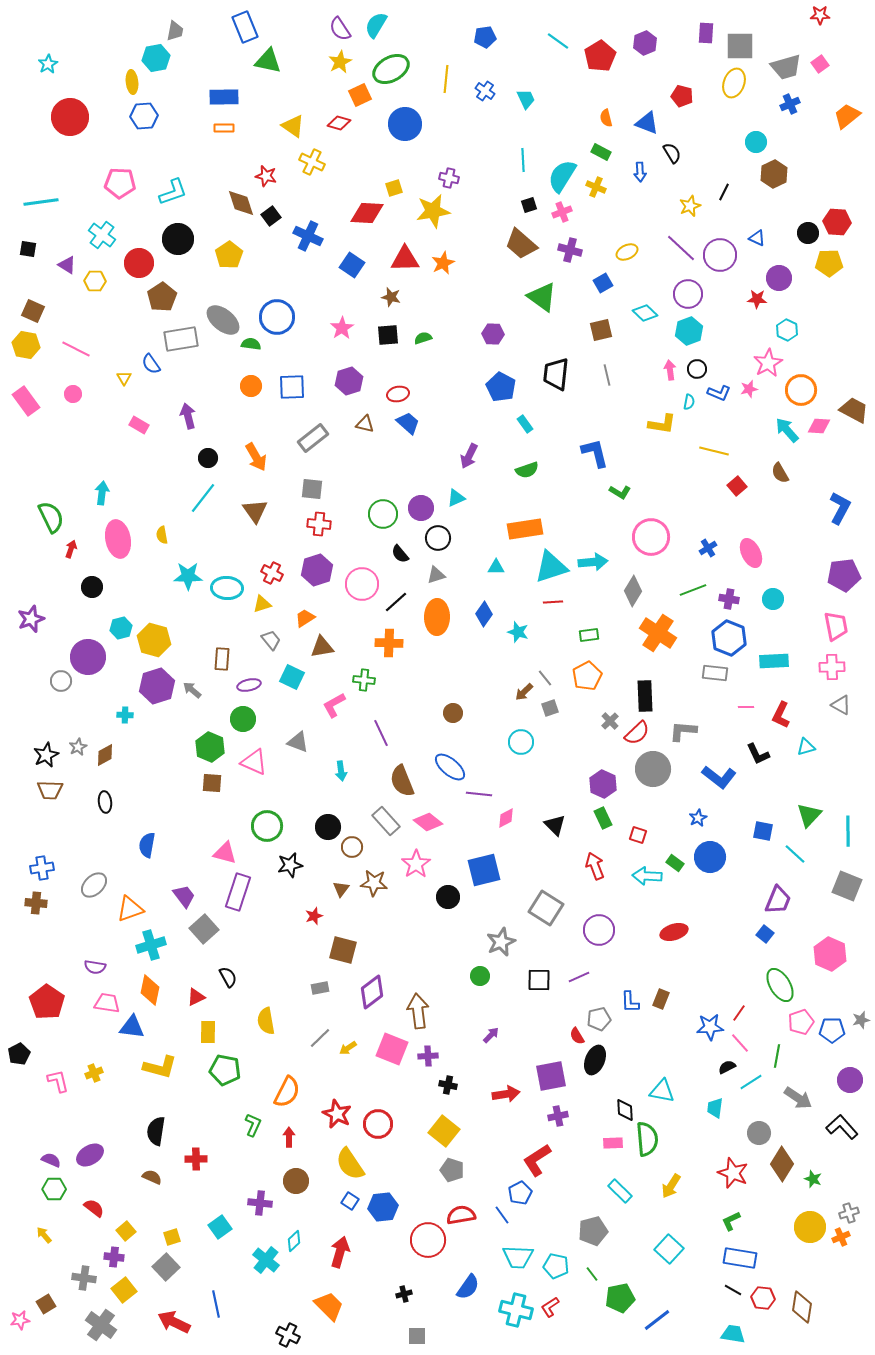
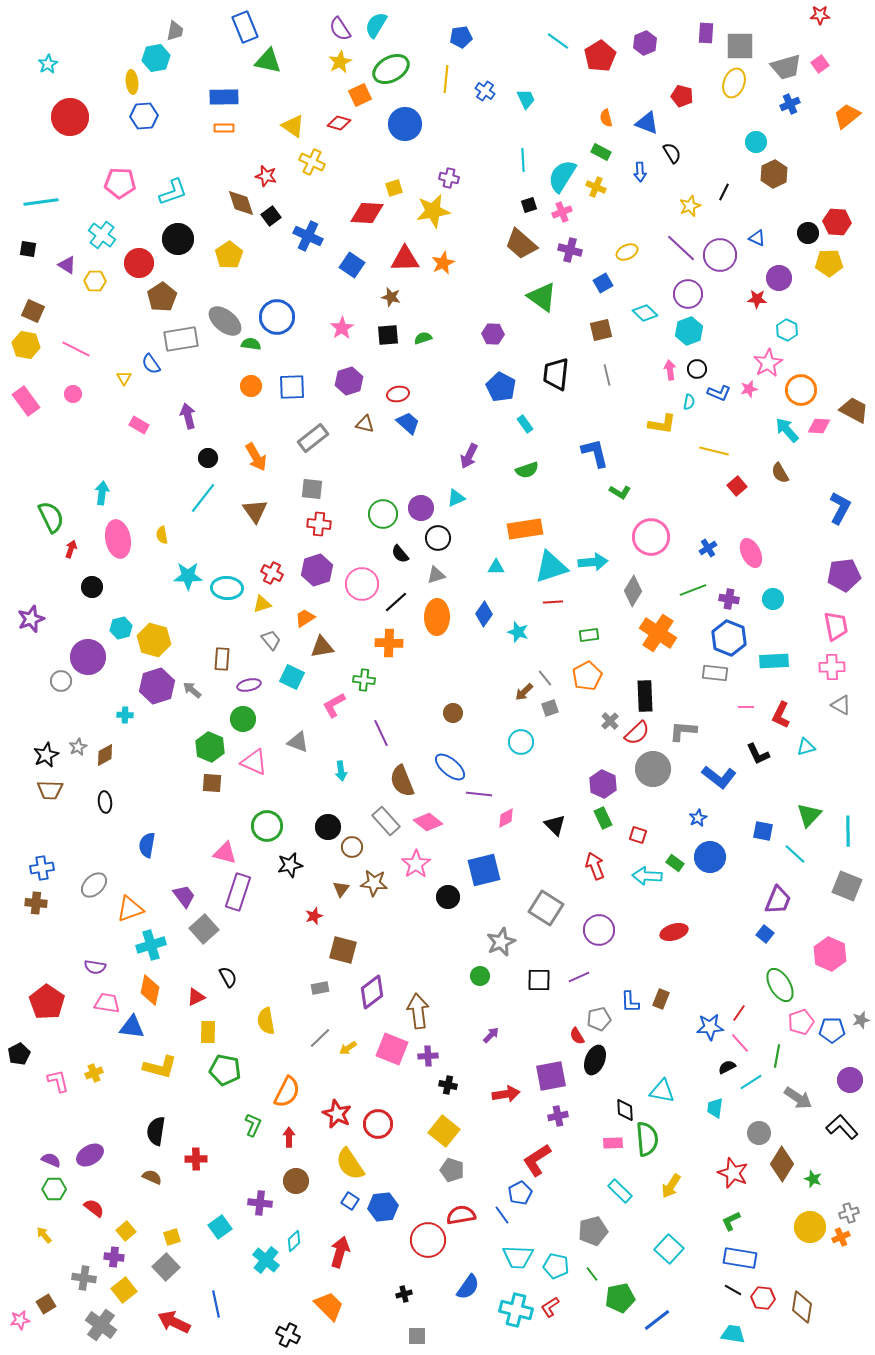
blue pentagon at (485, 37): moved 24 px left
gray ellipse at (223, 320): moved 2 px right, 1 px down
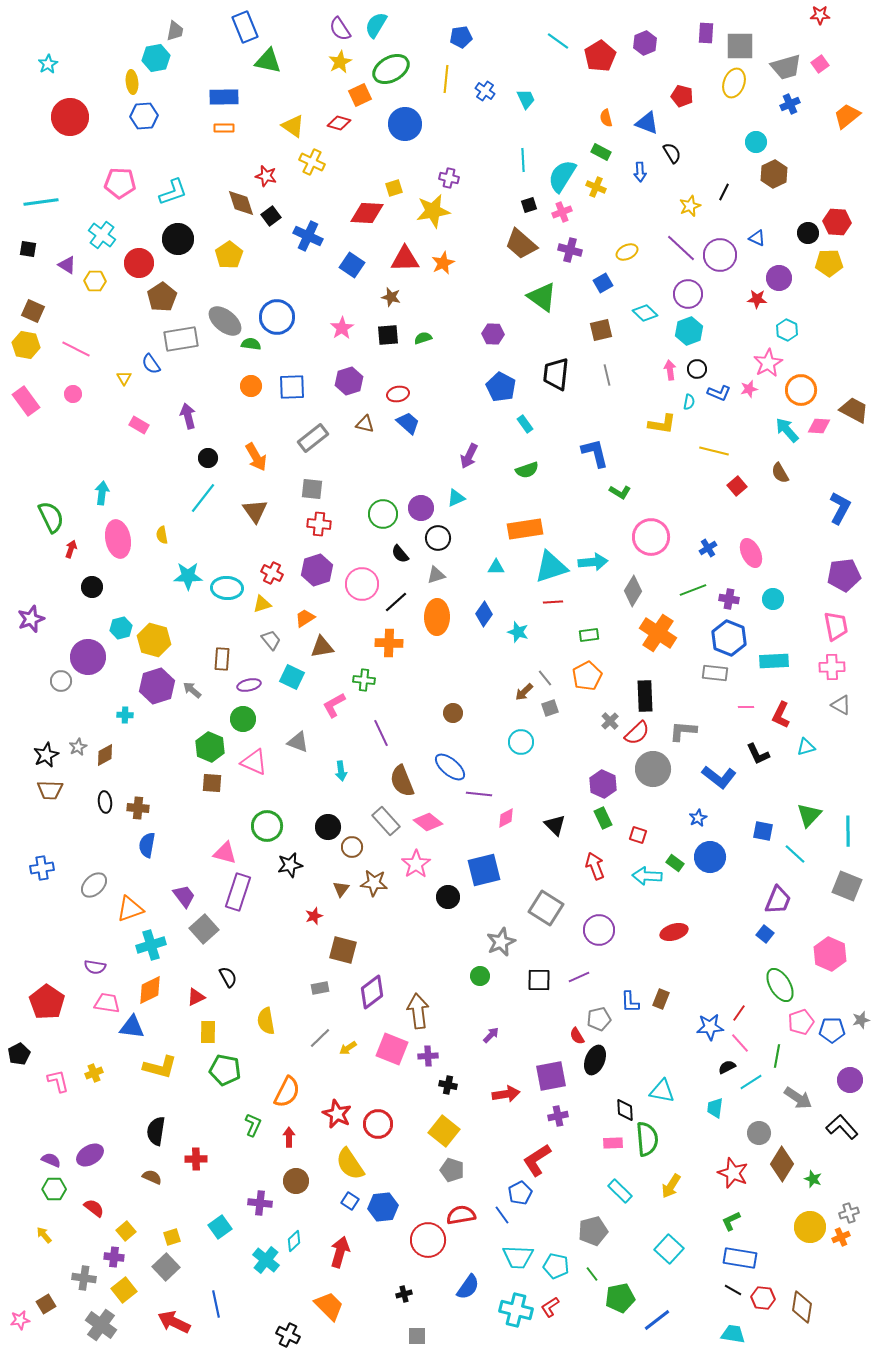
brown cross at (36, 903): moved 102 px right, 95 px up
orange diamond at (150, 990): rotated 52 degrees clockwise
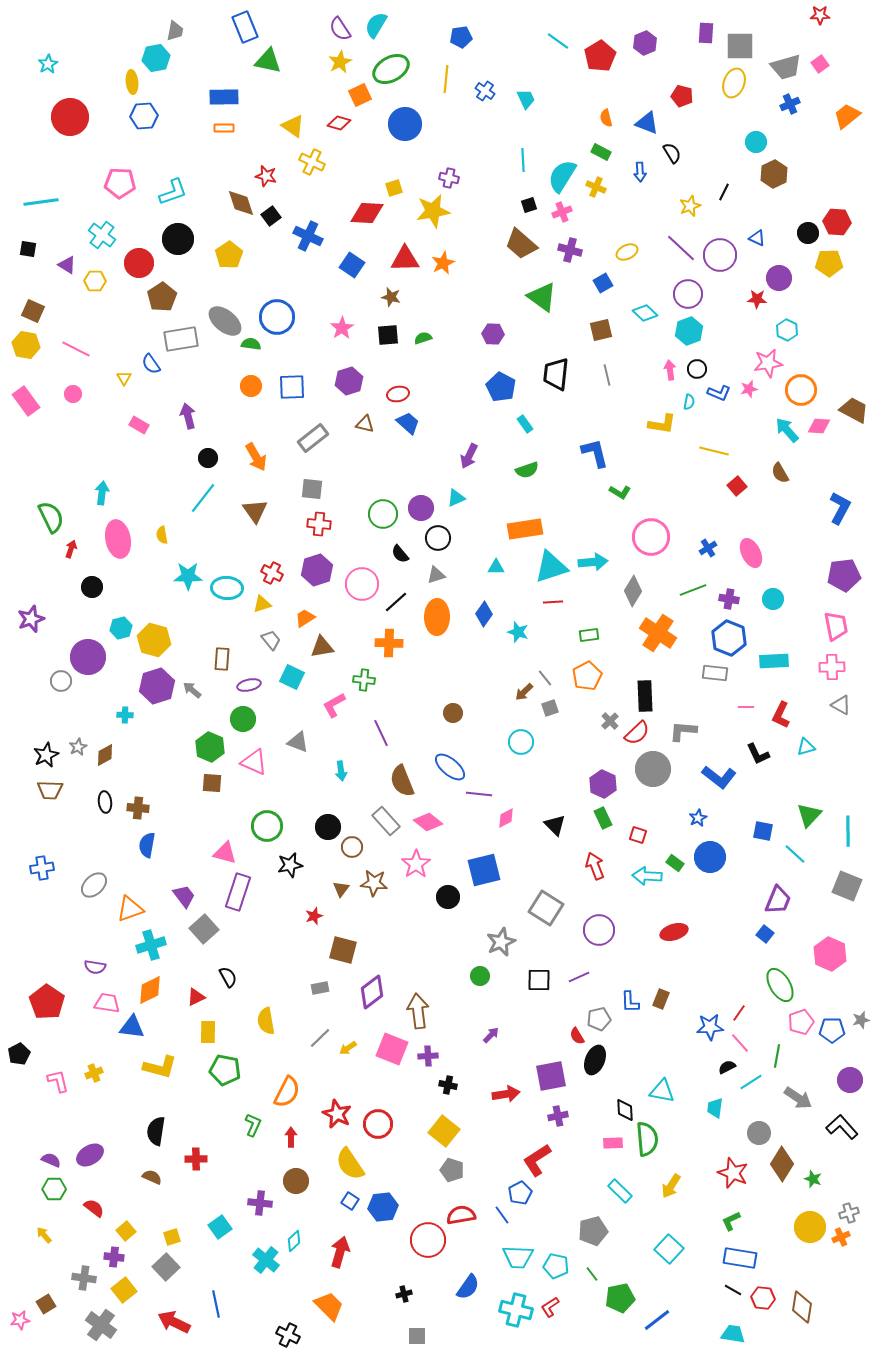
pink star at (768, 363): rotated 20 degrees clockwise
red arrow at (289, 1137): moved 2 px right
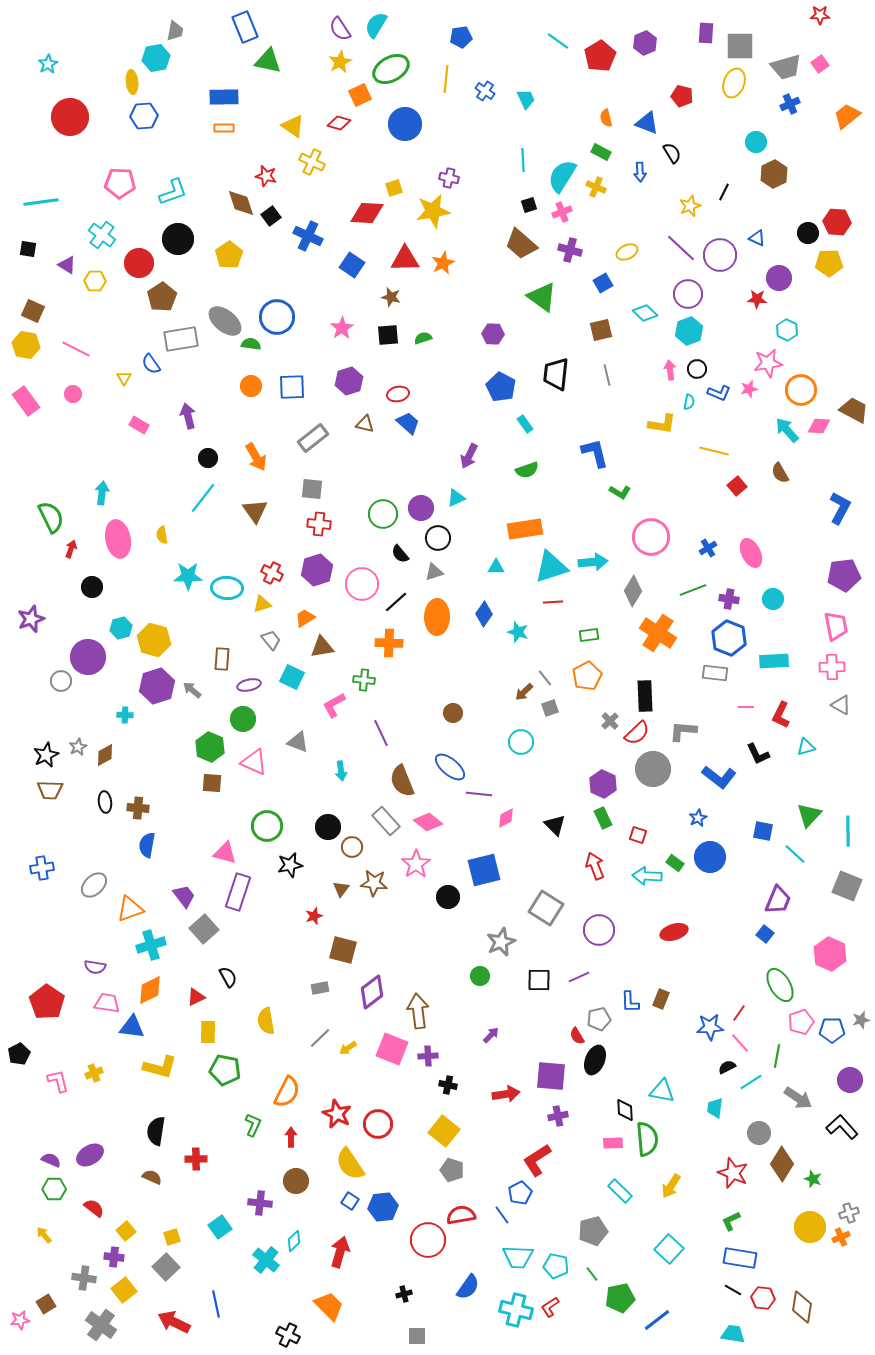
gray triangle at (436, 575): moved 2 px left, 3 px up
purple square at (551, 1076): rotated 16 degrees clockwise
